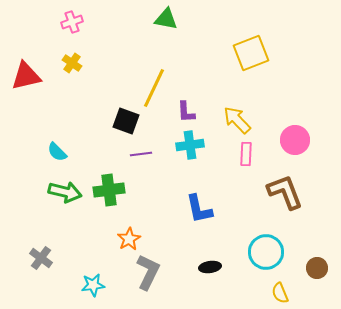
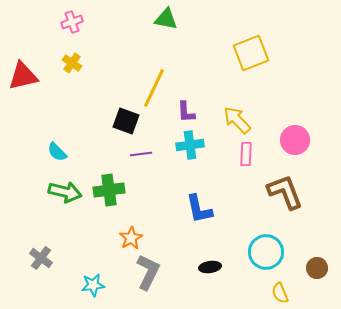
red triangle: moved 3 px left
orange star: moved 2 px right, 1 px up
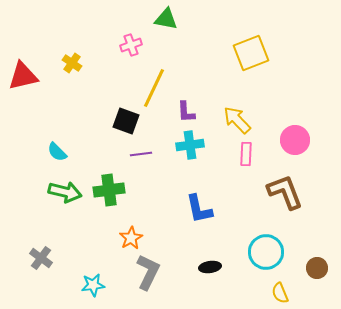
pink cross: moved 59 px right, 23 px down
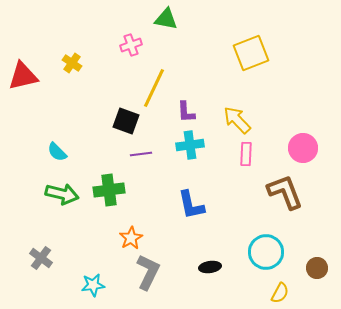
pink circle: moved 8 px right, 8 px down
green arrow: moved 3 px left, 2 px down
blue L-shape: moved 8 px left, 4 px up
yellow semicircle: rotated 130 degrees counterclockwise
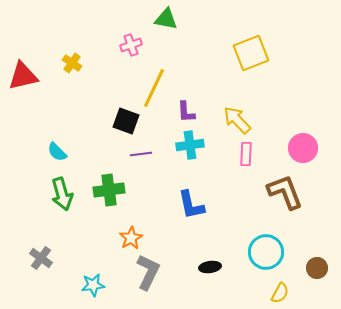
green arrow: rotated 60 degrees clockwise
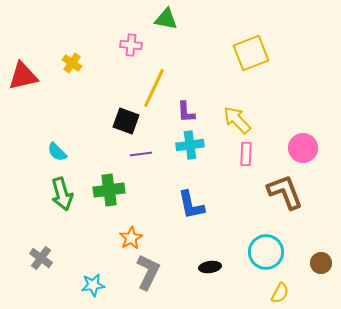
pink cross: rotated 25 degrees clockwise
brown circle: moved 4 px right, 5 px up
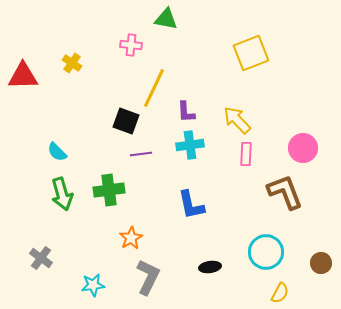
red triangle: rotated 12 degrees clockwise
gray L-shape: moved 5 px down
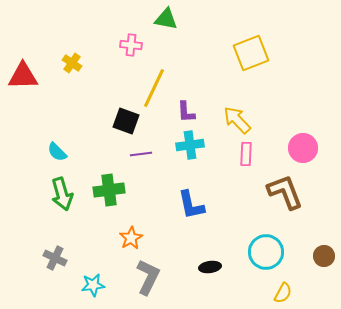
gray cross: moved 14 px right; rotated 10 degrees counterclockwise
brown circle: moved 3 px right, 7 px up
yellow semicircle: moved 3 px right
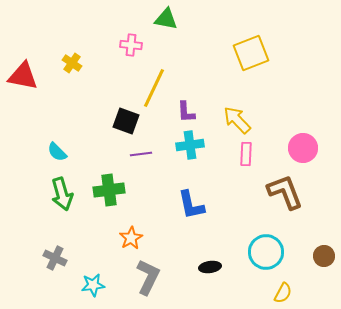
red triangle: rotated 12 degrees clockwise
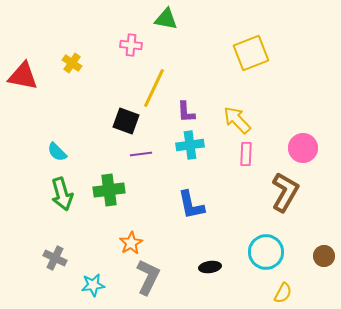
brown L-shape: rotated 51 degrees clockwise
orange star: moved 5 px down
